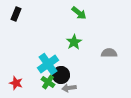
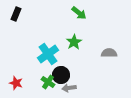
cyan cross: moved 10 px up
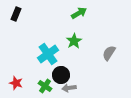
green arrow: rotated 70 degrees counterclockwise
green star: moved 1 px up
gray semicircle: rotated 56 degrees counterclockwise
green cross: moved 3 px left, 4 px down
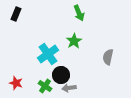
green arrow: rotated 98 degrees clockwise
gray semicircle: moved 1 px left, 4 px down; rotated 21 degrees counterclockwise
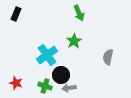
cyan cross: moved 1 px left, 1 px down
green cross: rotated 16 degrees counterclockwise
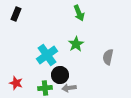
green star: moved 2 px right, 3 px down
black circle: moved 1 px left
green cross: moved 2 px down; rotated 24 degrees counterclockwise
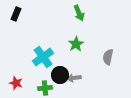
cyan cross: moved 4 px left, 2 px down
gray arrow: moved 5 px right, 10 px up
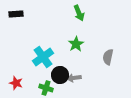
black rectangle: rotated 64 degrees clockwise
green cross: moved 1 px right; rotated 24 degrees clockwise
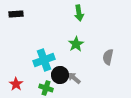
green arrow: rotated 14 degrees clockwise
cyan cross: moved 1 px right, 3 px down; rotated 15 degrees clockwise
gray arrow: rotated 48 degrees clockwise
red star: moved 1 px down; rotated 16 degrees clockwise
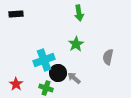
black circle: moved 2 px left, 2 px up
